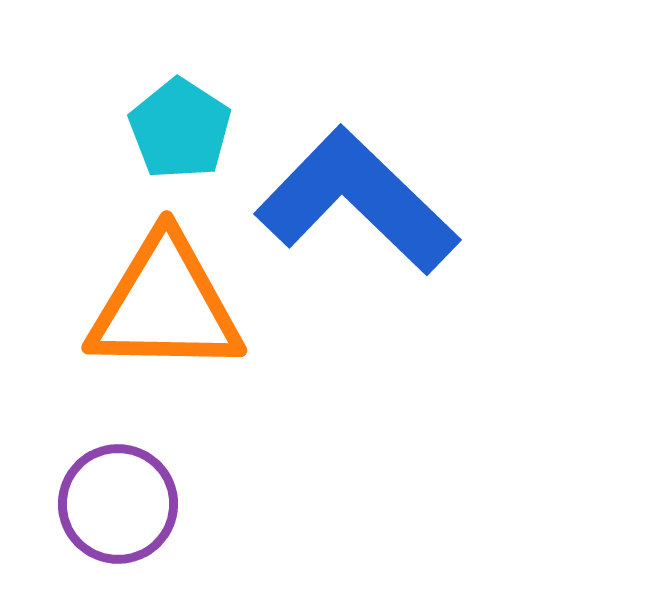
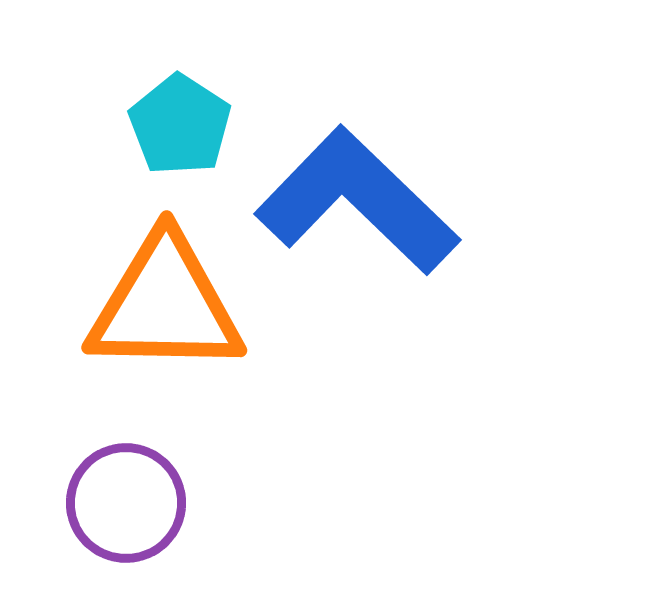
cyan pentagon: moved 4 px up
purple circle: moved 8 px right, 1 px up
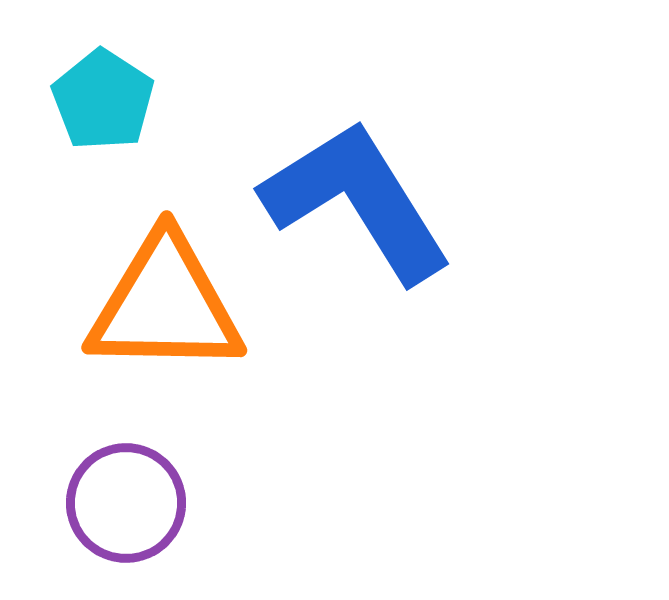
cyan pentagon: moved 77 px left, 25 px up
blue L-shape: rotated 14 degrees clockwise
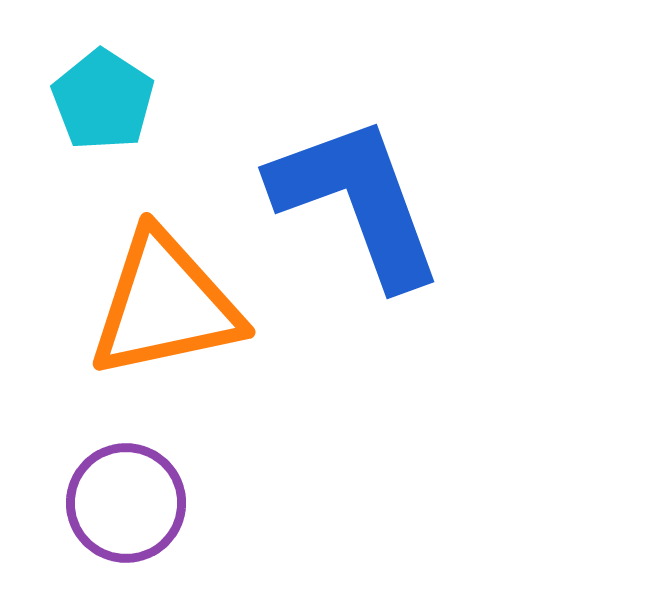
blue L-shape: rotated 12 degrees clockwise
orange triangle: rotated 13 degrees counterclockwise
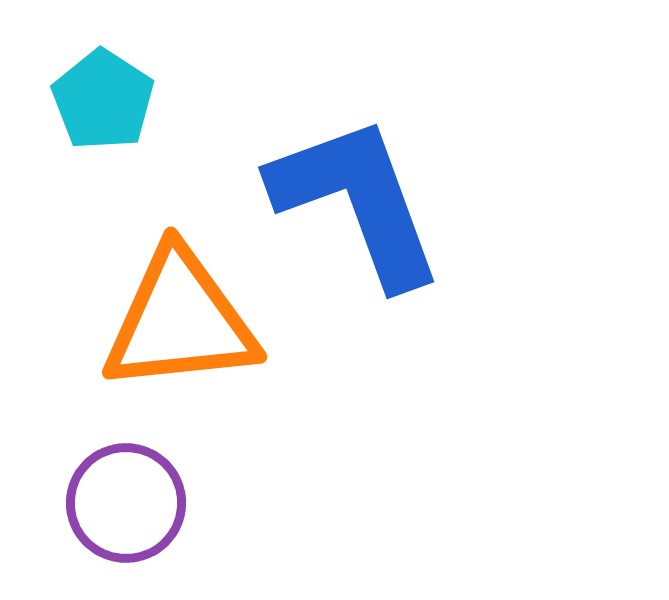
orange triangle: moved 15 px right, 16 px down; rotated 6 degrees clockwise
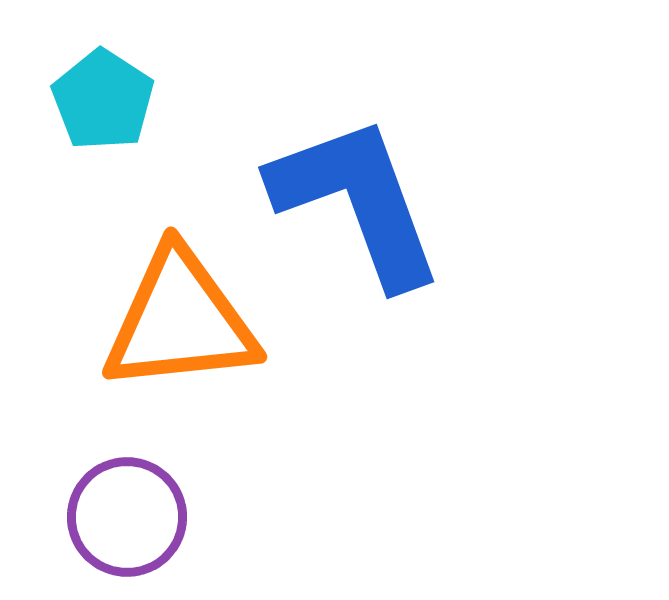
purple circle: moved 1 px right, 14 px down
